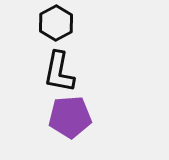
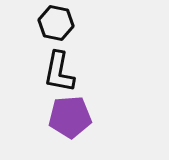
black hexagon: rotated 20 degrees counterclockwise
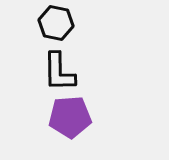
black L-shape: rotated 12 degrees counterclockwise
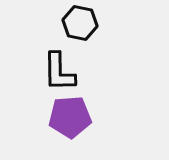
black hexagon: moved 24 px right
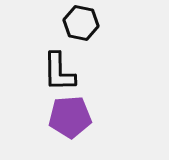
black hexagon: moved 1 px right
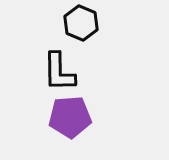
black hexagon: rotated 12 degrees clockwise
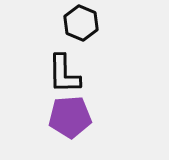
black L-shape: moved 5 px right, 2 px down
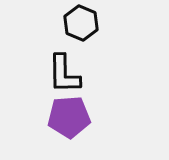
purple pentagon: moved 1 px left
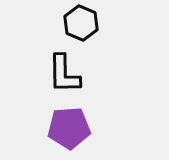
purple pentagon: moved 11 px down
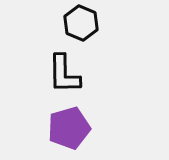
purple pentagon: rotated 12 degrees counterclockwise
